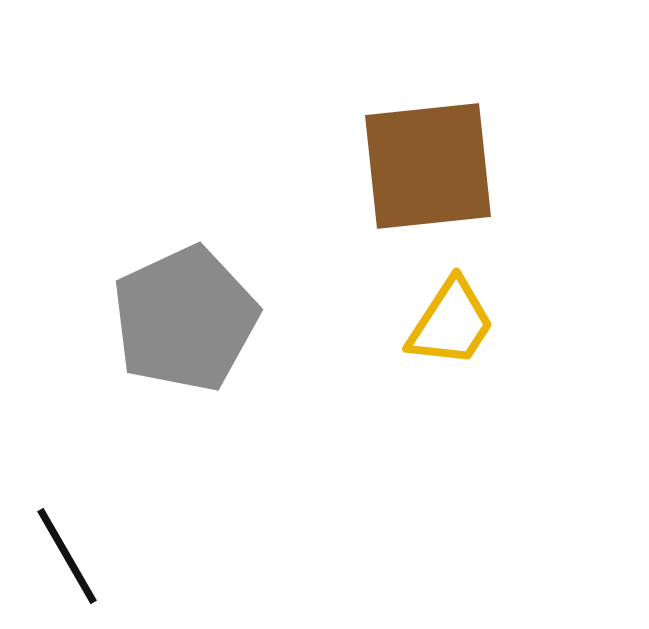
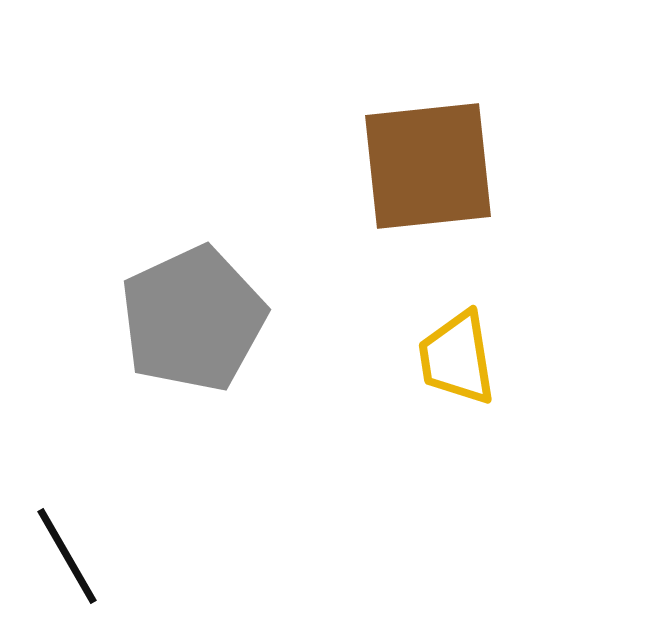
gray pentagon: moved 8 px right
yellow trapezoid: moved 6 px right, 35 px down; rotated 138 degrees clockwise
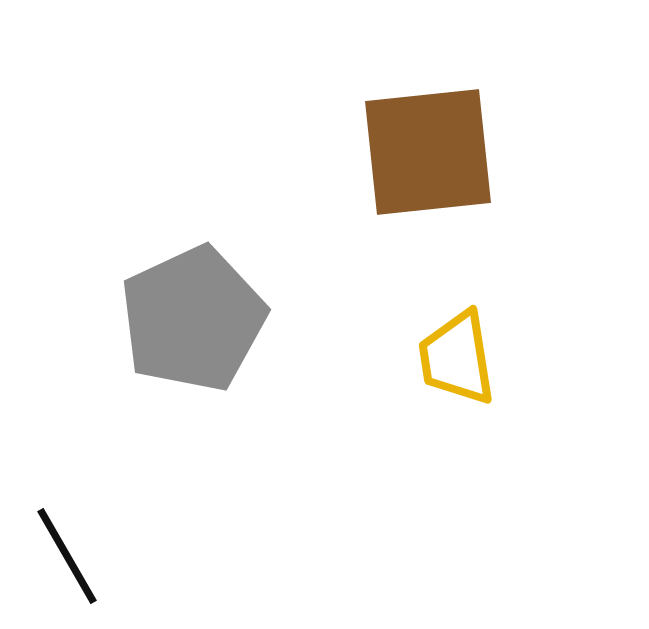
brown square: moved 14 px up
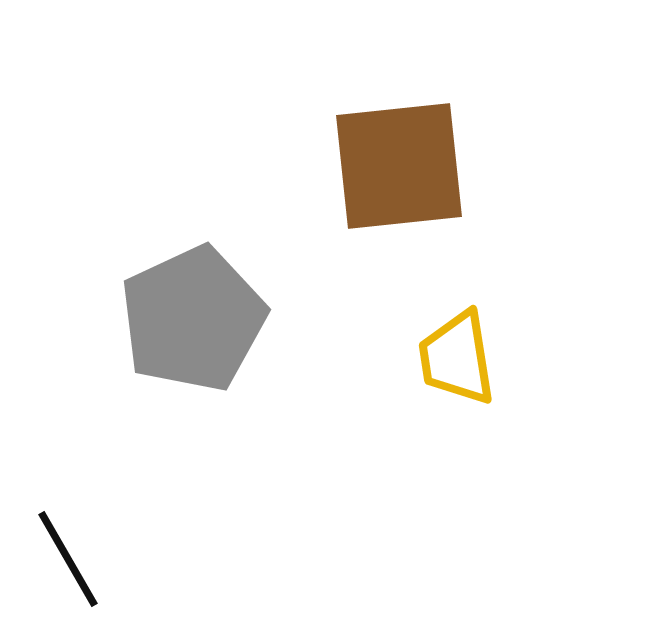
brown square: moved 29 px left, 14 px down
black line: moved 1 px right, 3 px down
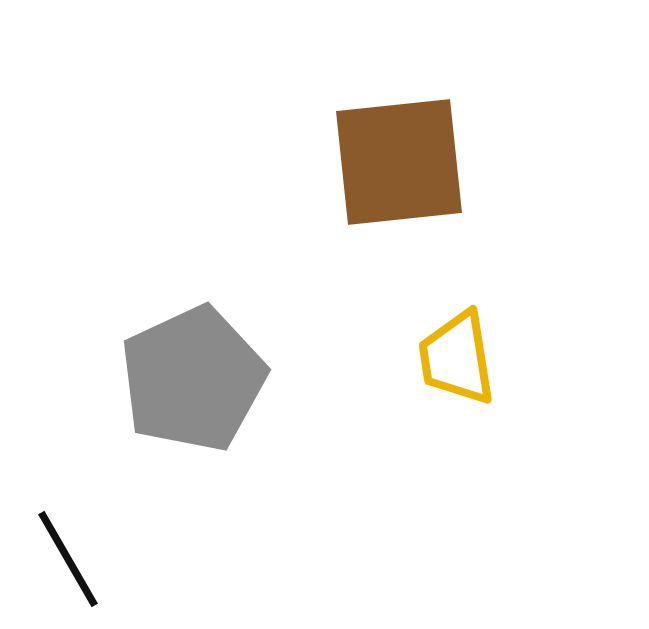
brown square: moved 4 px up
gray pentagon: moved 60 px down
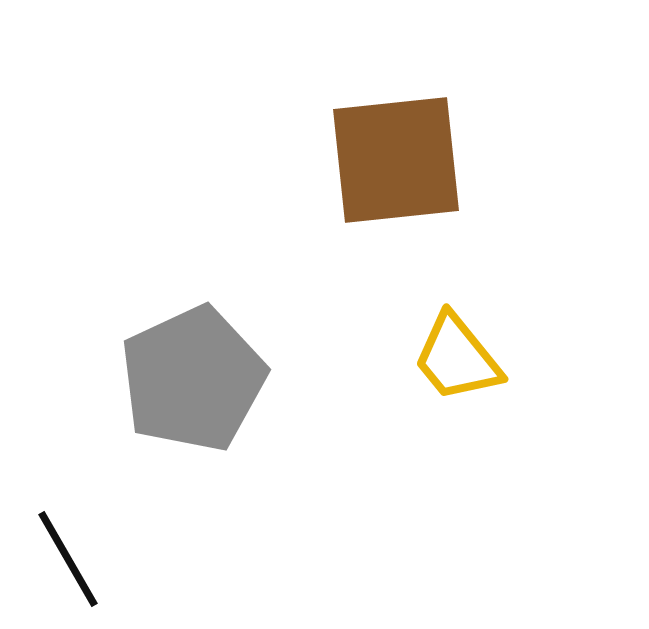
brown square: moved 3 px left, 2 px up
yellow trapezoid: rotated 30 degrees counterclockwise
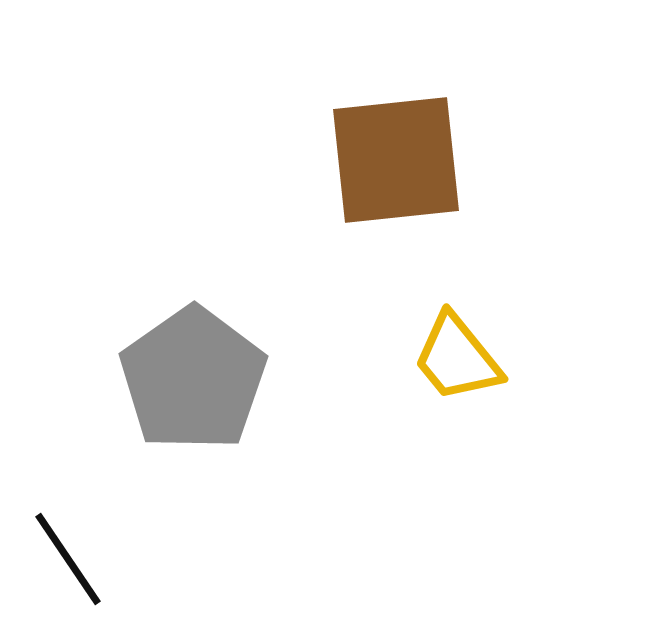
gray pentagon: rotated 10 degrees counterclockwise
black line: rotated 4 degrees counterclockwise
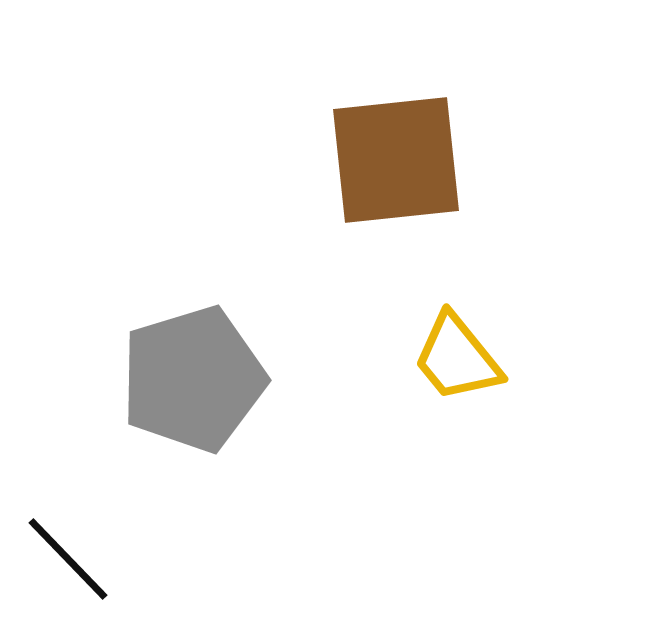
gray pentagon: rotated 18 degrees clockwise
black line: rotated 10 degrees counterclockwise
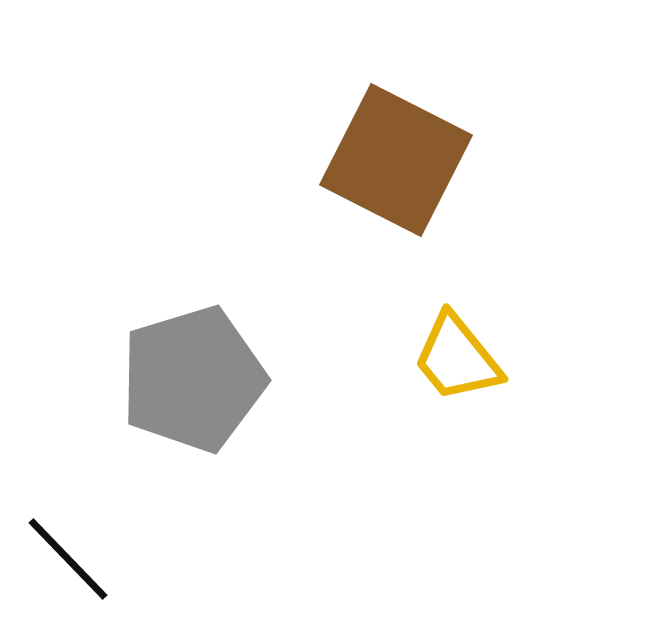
brown square: rotated 33 degrees clockwise
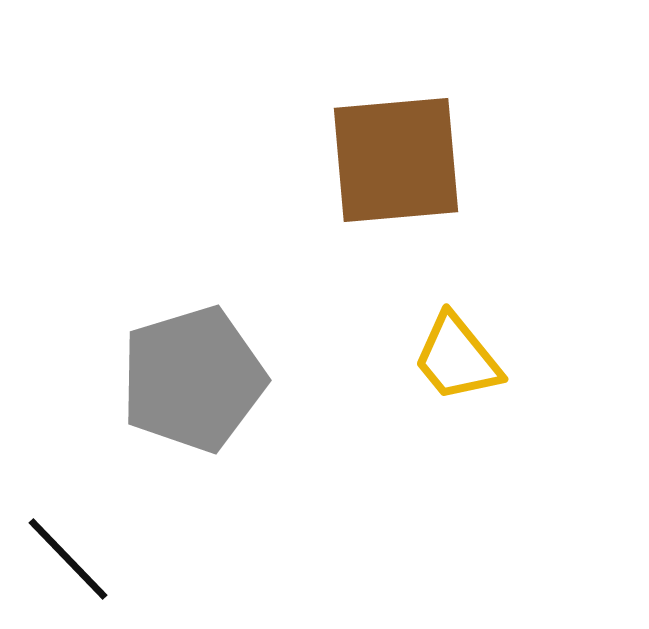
brown square: rotated 32 degrees counterclockwise
